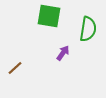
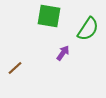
green semicircle: rotated 25 degrees clockwise
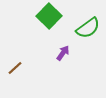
green square: rotated 35 degrees clockwise
green semicircle: moved 1 px up; rotated 20 degrees clockwise
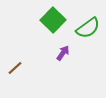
green square: moved 4 px right, 4 px down
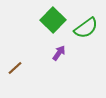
green semicircle: moved 2 px left
purple arrow: moved 4 px left
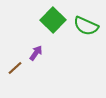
green semicircle: moved 2 px up; rotated 60 degrees clockwise
purple arrow: moved 23 px left
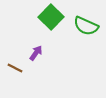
green square: moved 2 px left, 3 px up
brown line: rotated 70 degrees clockwise
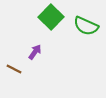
purple arrow: moved 1 px left, 1 px up
brown line: moved 1 px left, 1 px down
